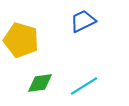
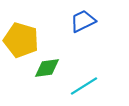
green diamond: moved 7 px right, 15 px up
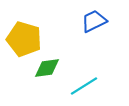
blue trapezoid: moved 11 px right
yellow pentagon: moved 3 px right, 1 px up
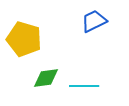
green diamond: moved 1 px left, 10 px down
cyan line: rotated 32 degrees clockwise
